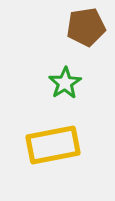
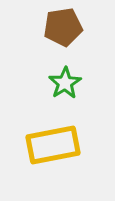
brown pentagon: moved 23 px left
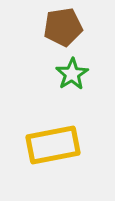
green star: moved 7 px right, 9 px up
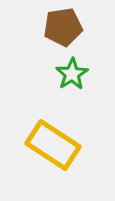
yellow rectangle: rotated 44 degrees clockwise
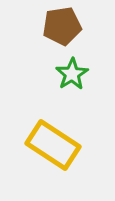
brown pentagon: moved 1 px left, 1 px up
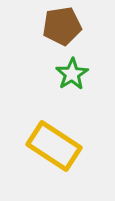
yellow rectangle: moved 1 px right, 1 px down
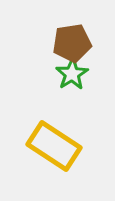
brown pentagon: moved 10 px right, 17 px down
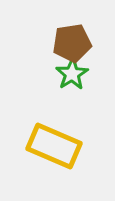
yellow rectangle: rotated 10 degrees counterclockwise
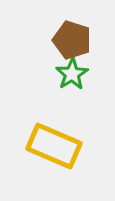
brown pentagon: moved 3 px up; rotated 27 degrees clockwise
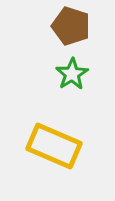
brown pentagon: moved 1 px left, 14 px up
